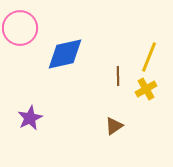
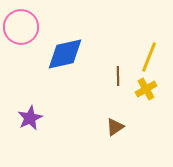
pink circle: moved 1 px right, 1 px up
brown triangle: moved 1 px right, 1 px down
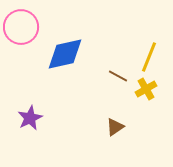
brown line: rotated 60 degrees counterclockwise
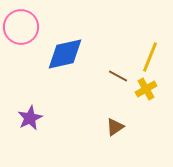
yellow line: moved 1 px right
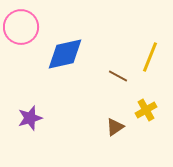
yellow cross: moved 21 px down
purple star: rotated 10 degrees clockwise
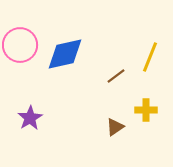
pink circle: moved 1 px left, 18 px down
brown line: moved 2 px left; rotated 66 degrees counterclockwise
yellow cross: rotated 30 degrees clockwise
purple star: rotated 15 degrees counterclockwise
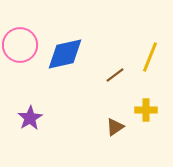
brown line: moved 1 px left, 1 px up
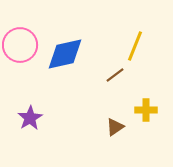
yellow line: moved 15 px left, 11 px up
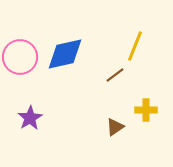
pink circle: moved 12 px down
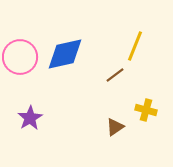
yellow cross: rotated 15 degrees clockwise
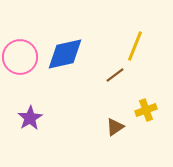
yellow cross: rotated 35 degrees counterclockwise
